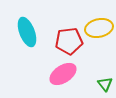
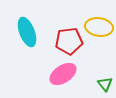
yellow ellipse: moved 1 px up; rotated 20 degrees clockwise
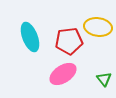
yellow ellipse: moved 1 px left
cyan ellipse: moved 3 px right, 5 px down
green triangle: moved 1 px left, 5 px up
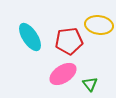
yellow ellipse: moved 1 px right, 2 px up
cyan ellipse: rotated 12 degrees counterclockwise
green triangle: moved 14 px left, 5 px down
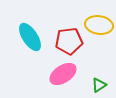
green triangle: moved 9 px right, 1 px down; rotated 35 degrees clockwise
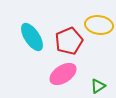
cyan ellipse: moved 2 px right
red pentagon: rotated 16 degrees counterclockwise
green triangle: moved 1 px left, 1 px down
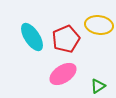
red pentagon: moved 3 px left, 2 px up
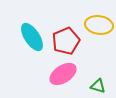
red pentagon: moved 2 px down
green triangle: rotated 49 degrees clockwise
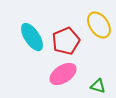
yellow ellipse: rotated 48 degrees clockwise
